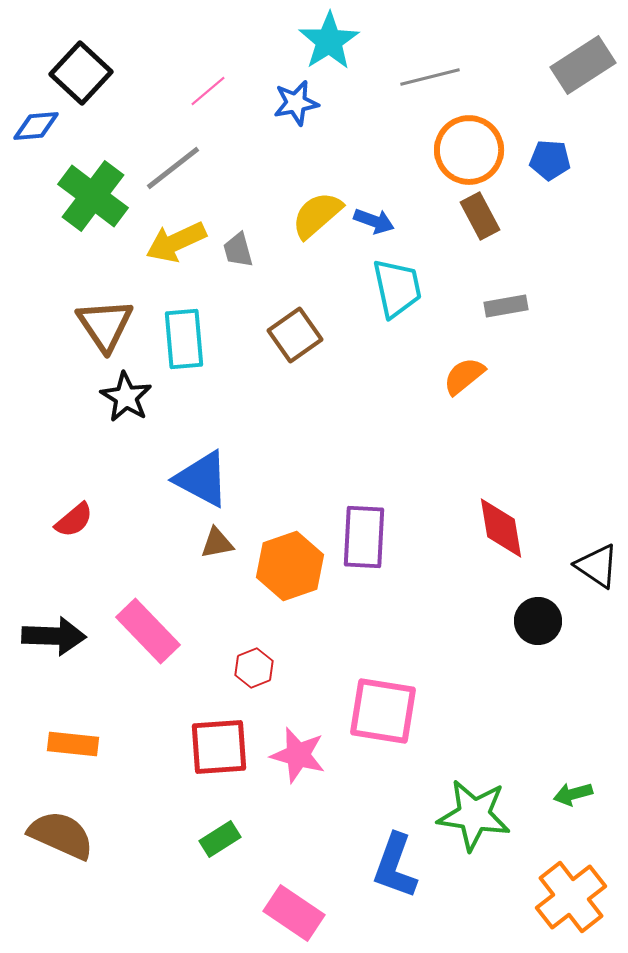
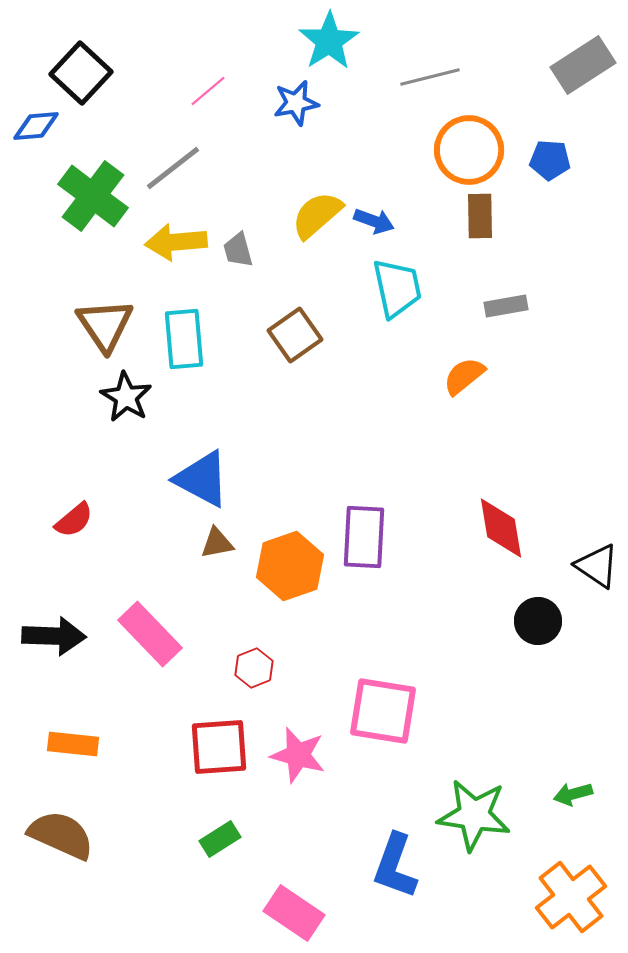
brown rectangle at (480, 216): rotated 27 degrees clockwise
yellow arrow at (176, 242): rotated 20 degrees clockwise
pink rectangle at (148, 631): moved 2 px right, 3 px down
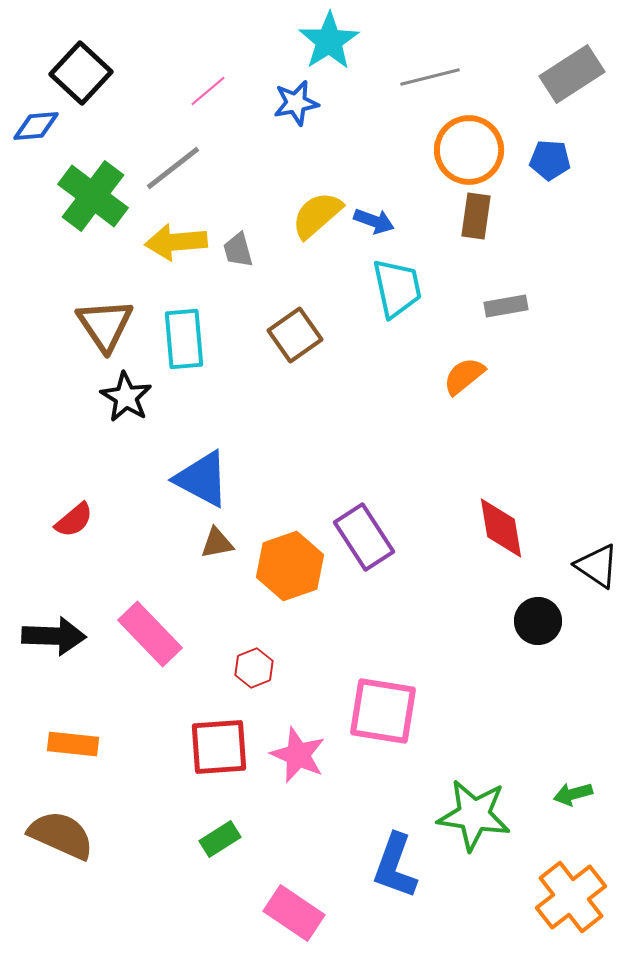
gray rectangle at (583, 65): moved 11 px left, 9 px down
brown rectangle at (480, 216): moved 4 px left; rotated 9 degrees clockwise
purple rectangle at (364, 537): rotated 36 degrees counterclockwise
pink star at (298, 755): rotated 8 degrees clockwise
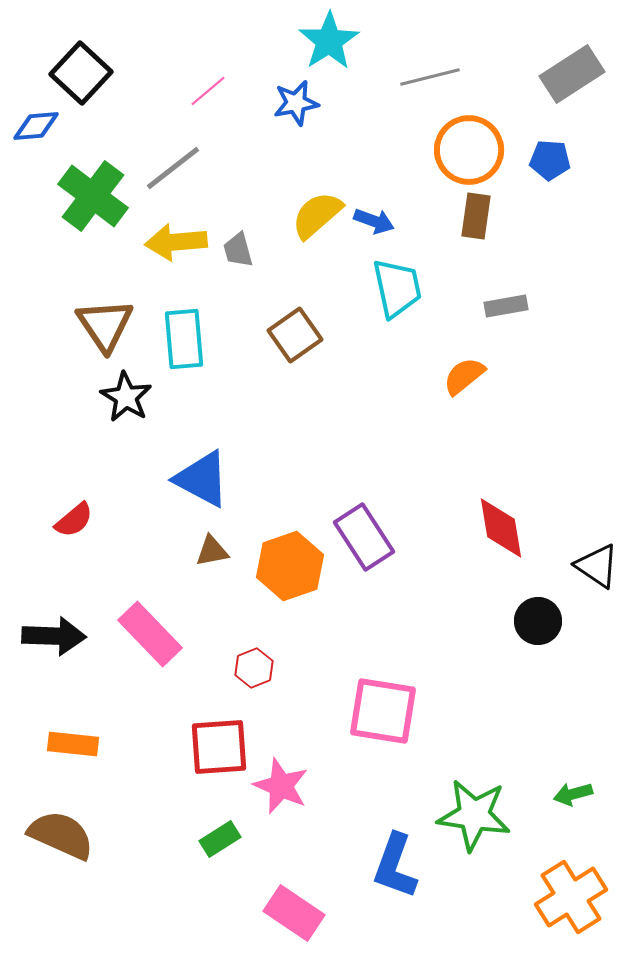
brown triangle at (217, 543): moved 5 px left, 8 px down
pink star at (298, 755): moved 17 px left, 31 px down
orange cross at (571, 897): rotated 6 degrees clockwise
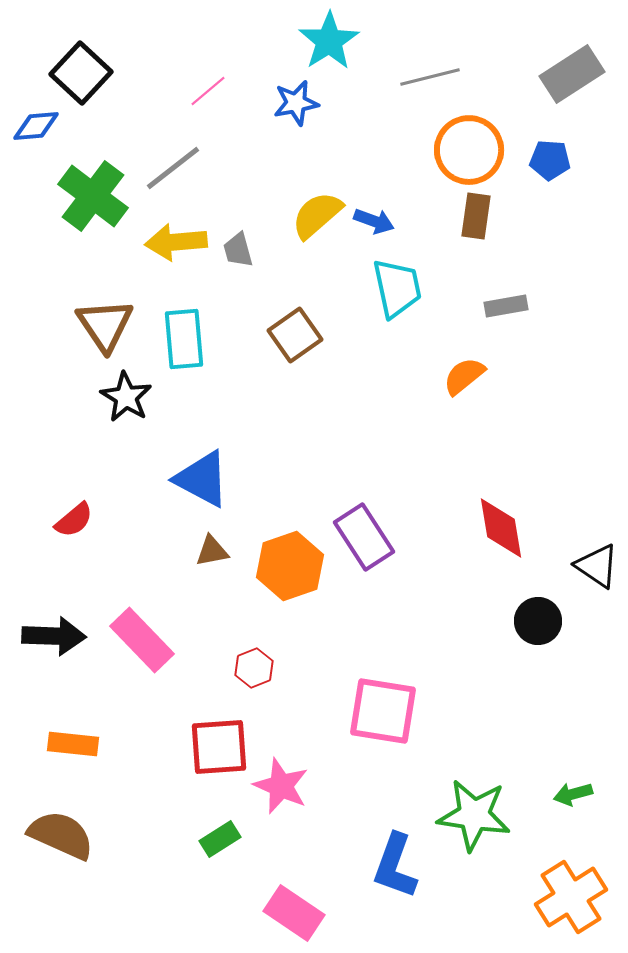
pink rectangle at (150, 634): moved 8 px left, 6 px down
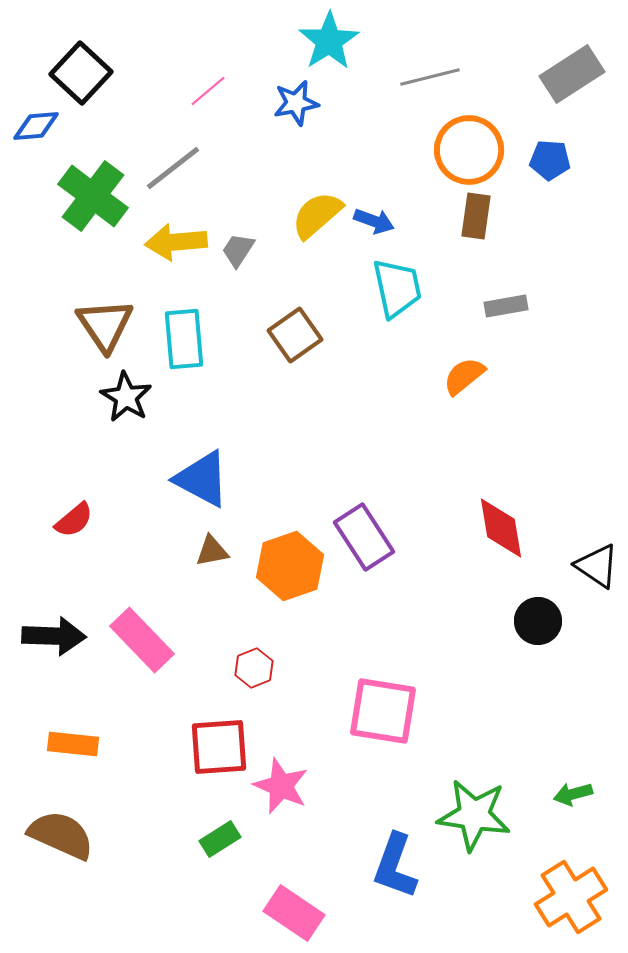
gray trapezoid at (238, 250): rotated 48 degrees clockwise
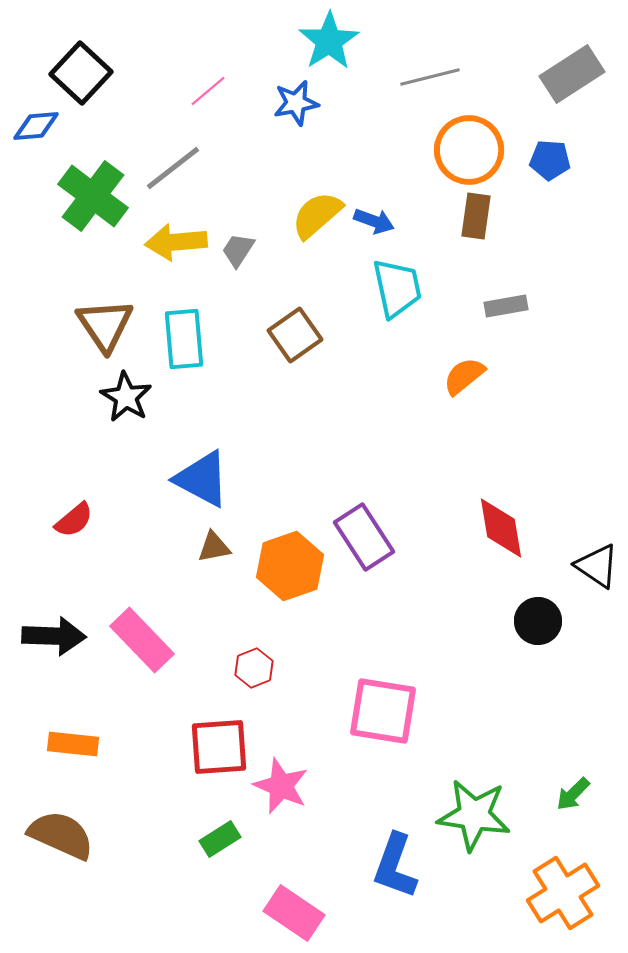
brown triangle at (212, 551): moved 2 px right, 4 px up
green arrow at (573, 794): rotated 30 degrees counterclockwise
orange cross at (571, 897): moved 8 px left, 4 px up
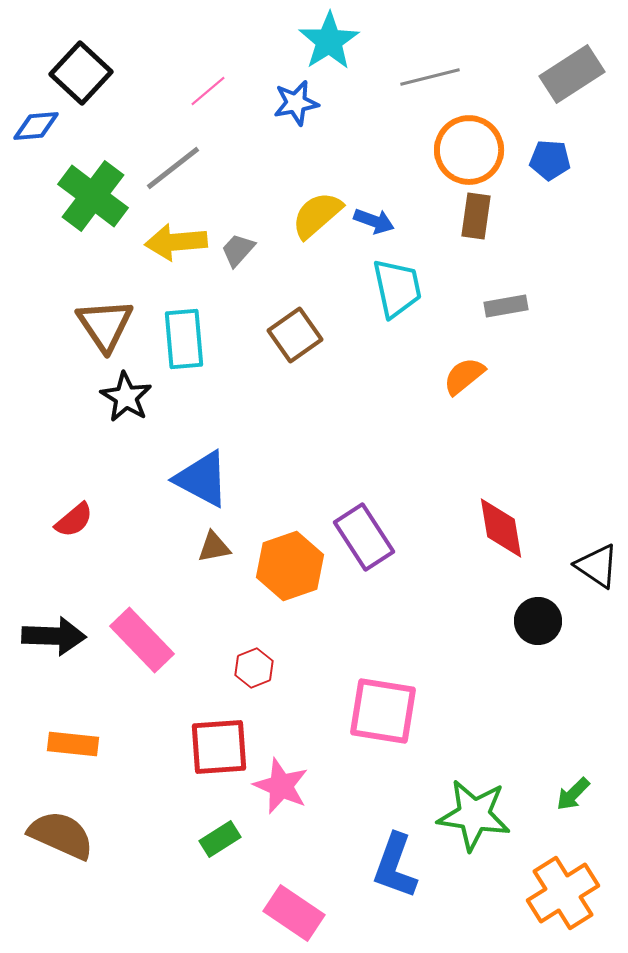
gray trapezoid at (238, 250): rotated 9 degrees clockwise
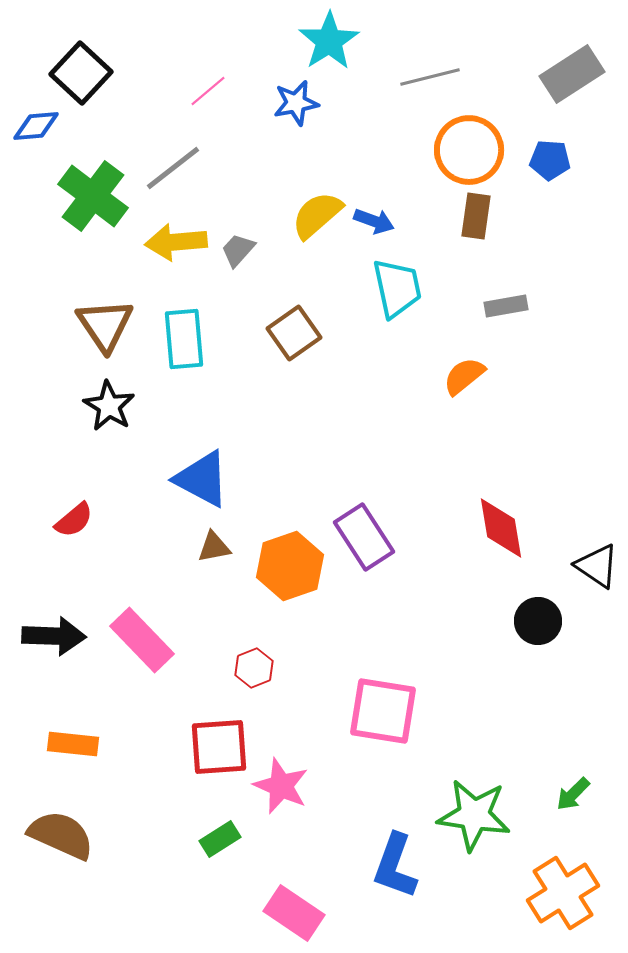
brown square at (295, 335): moved 1 px left, 2 px up
black star at (126, 397): moved 17 px left, 9 px down
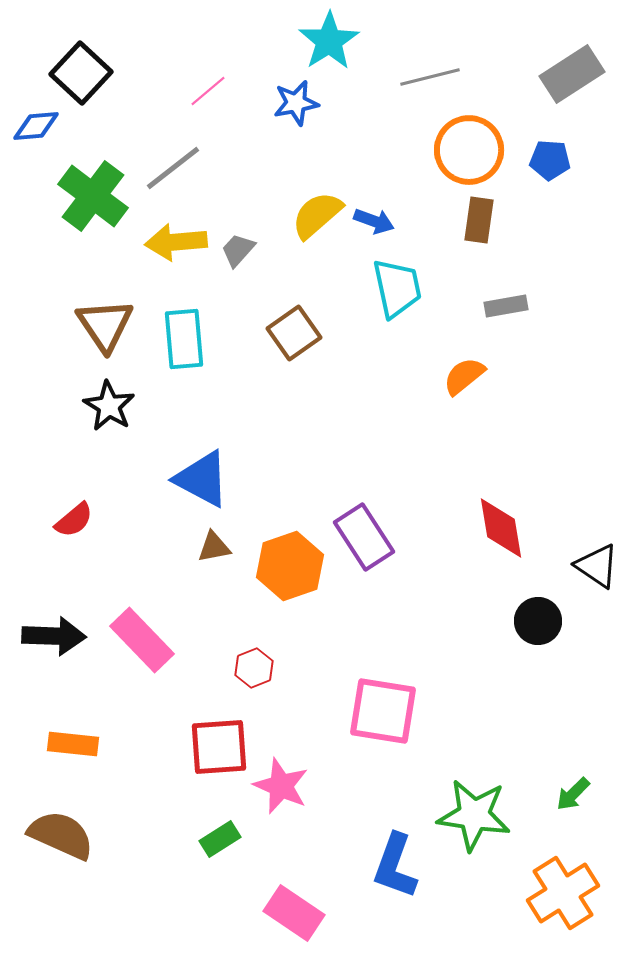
brown rectangle at (476, 216): moved 3 px right, 4 px down
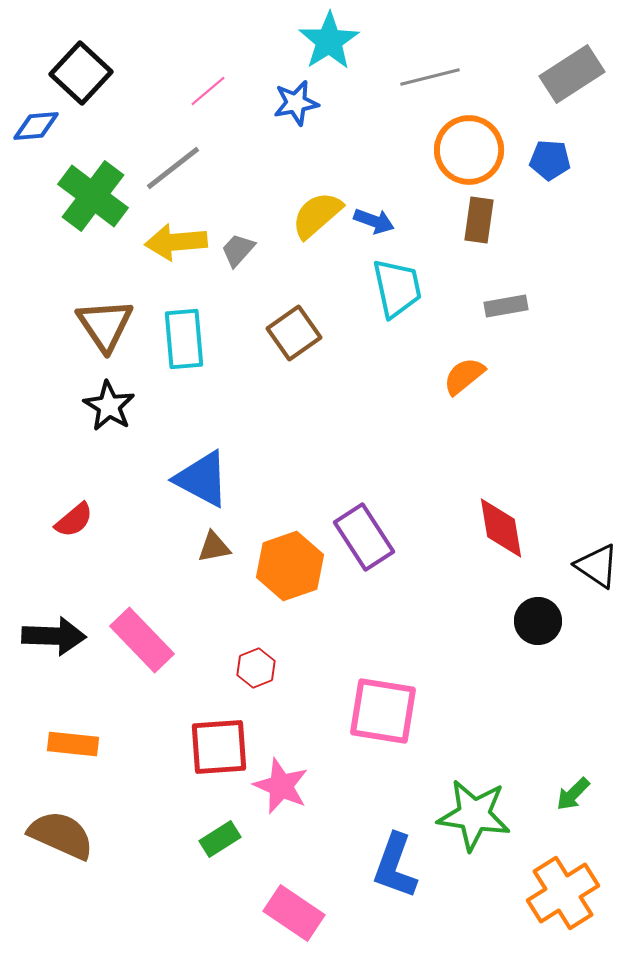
red hexagon at (254, 668): moved 2 px right
